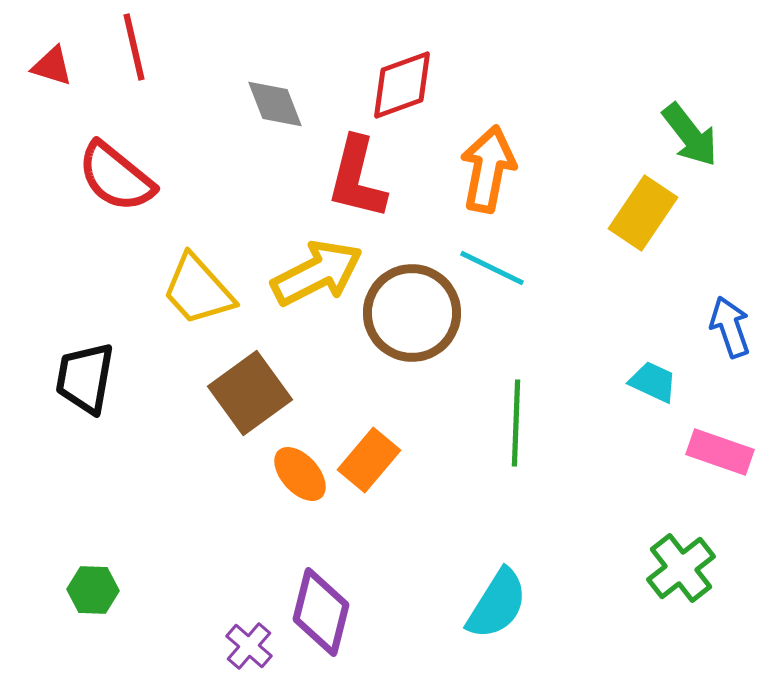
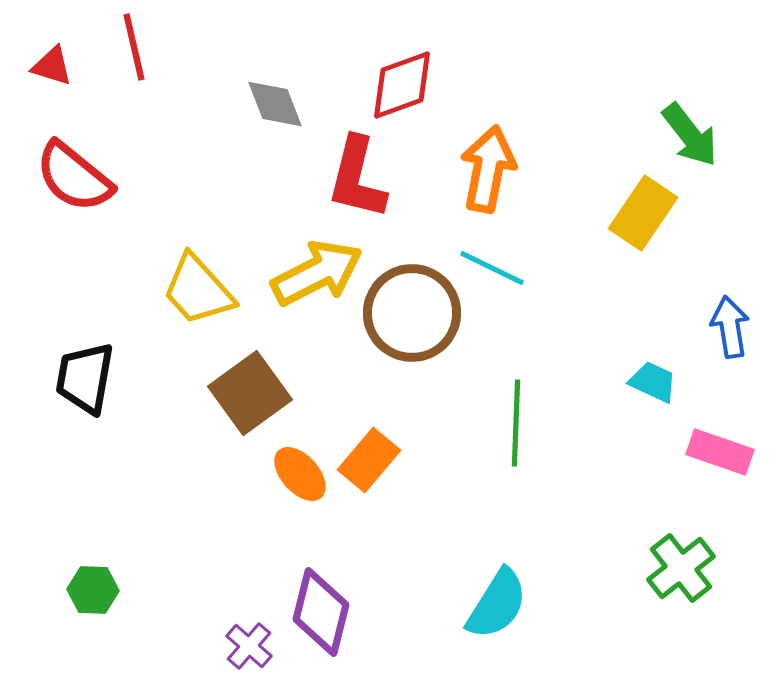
red semicircle: moved 42 px left
blue arrow: rotated 10 degrees clockwise
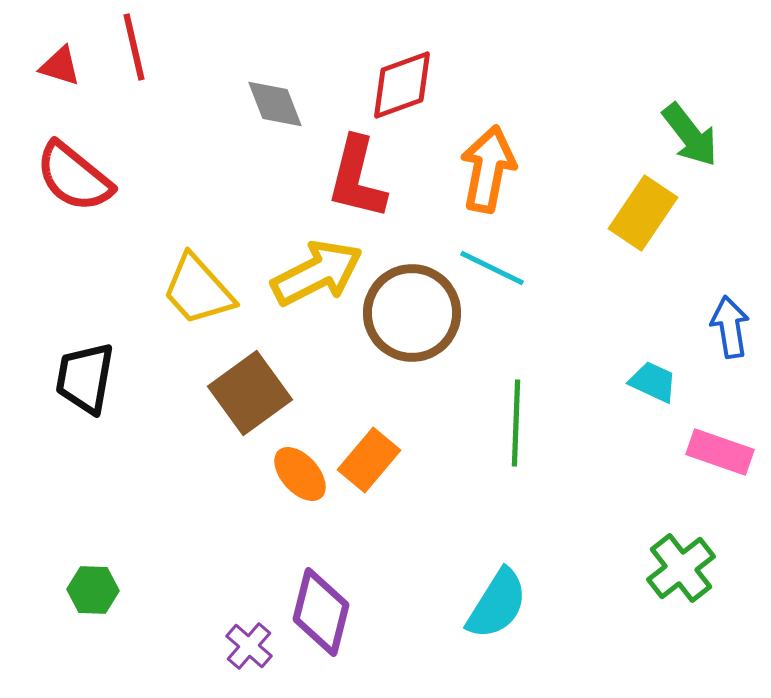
red triangle: moved 8 px right
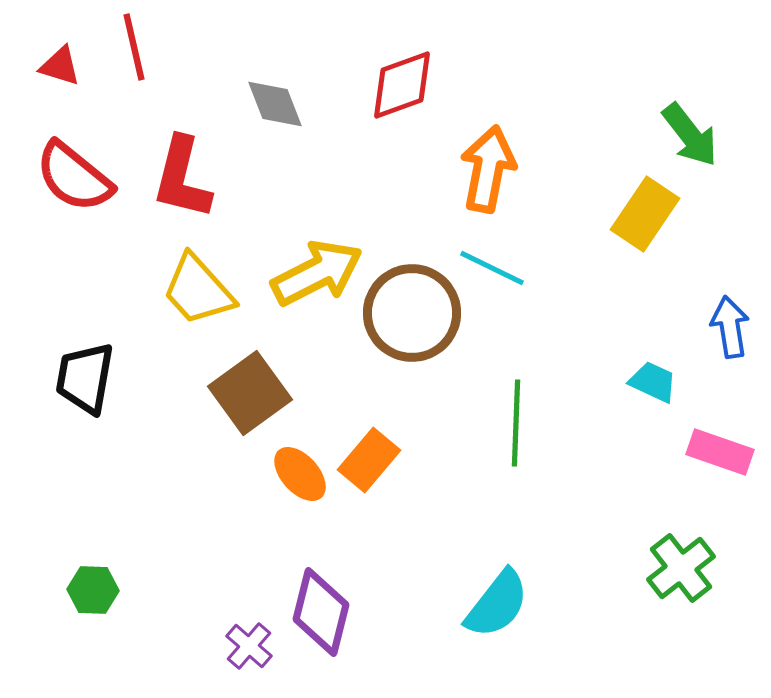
red L-shape: moved 175 px left
yellow rectangle: moved 2 px right, 1 px down
cyan semicircle: rotated 6 degrees clockwise
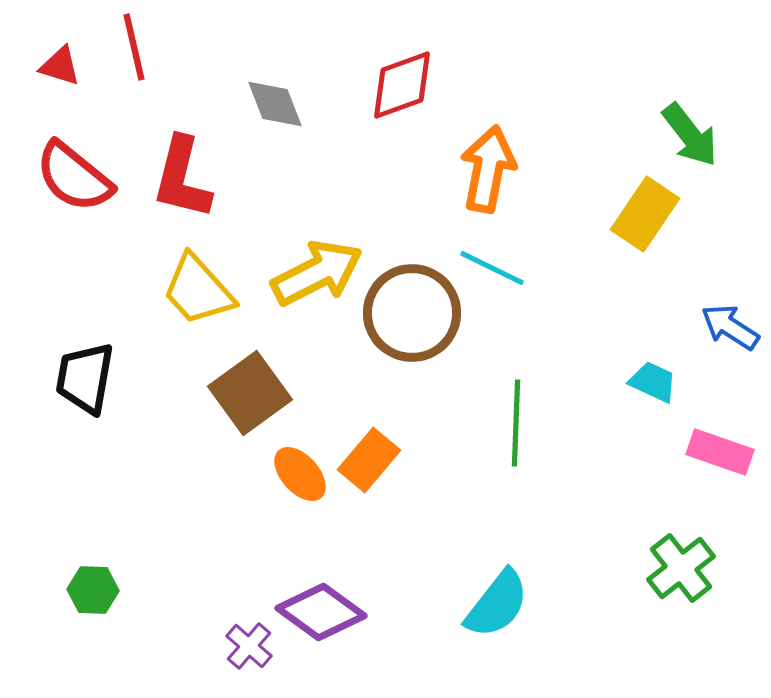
blue arrow: rotated 48 degrees counterclockwise
purple diamond: rotated 68 degrees counterclockwise
